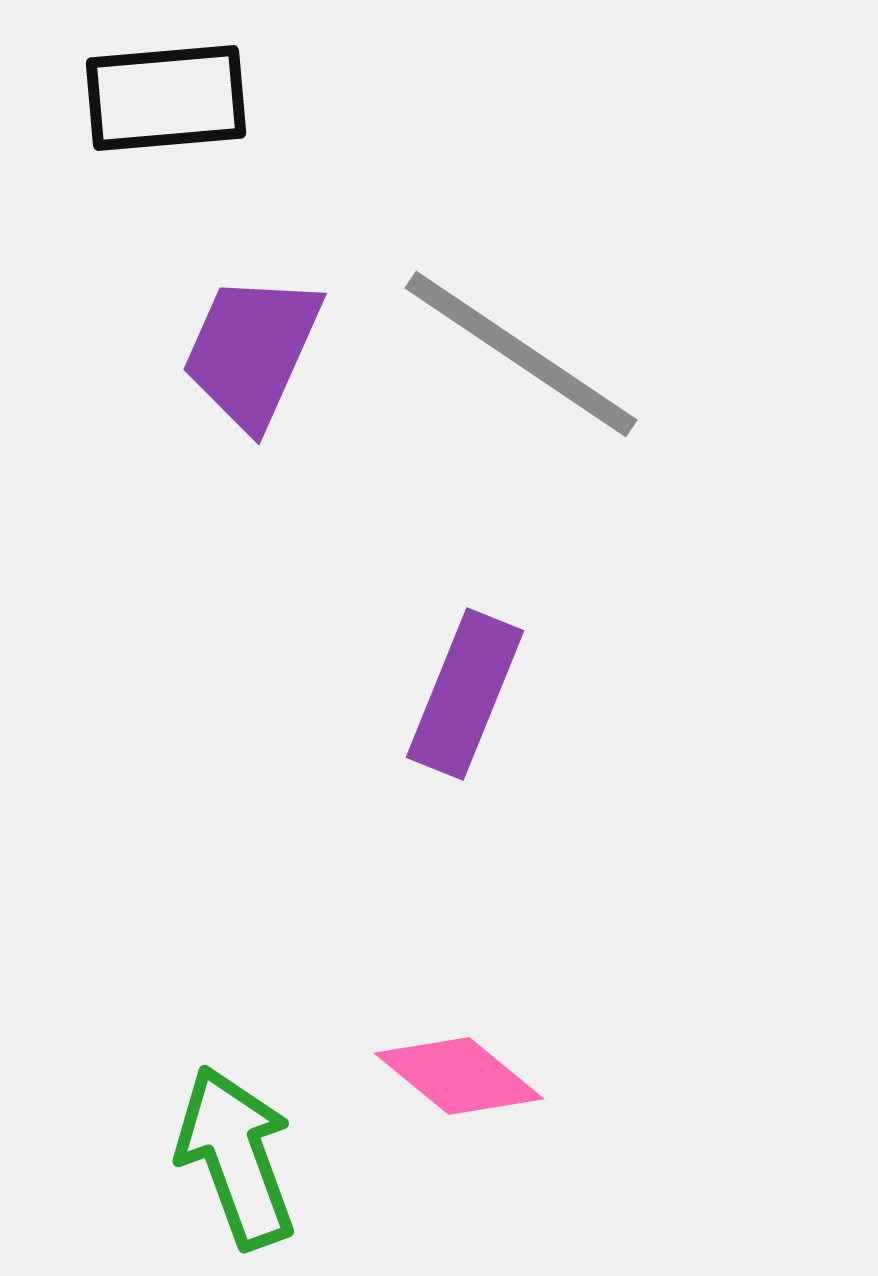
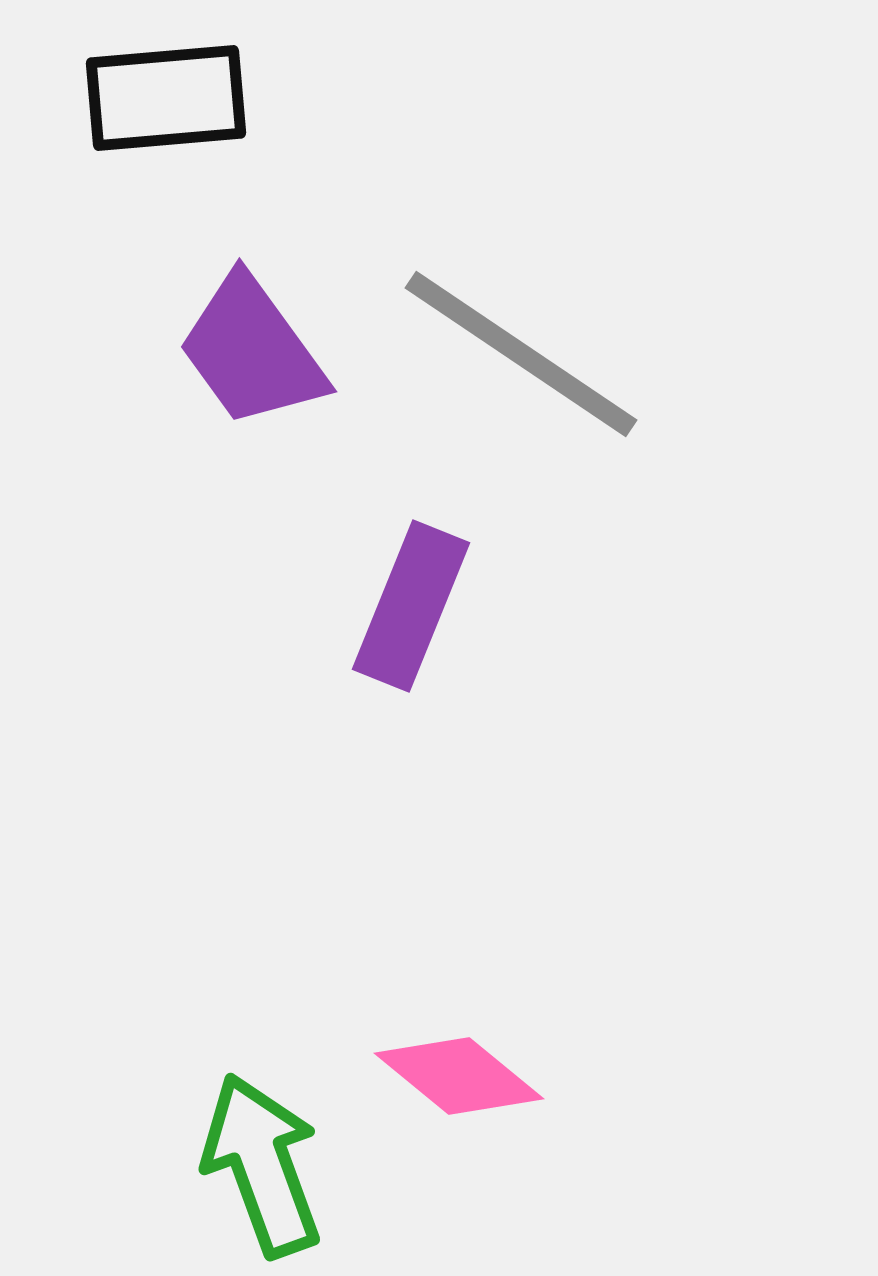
purple trapezoid: rotated 60 degrees counterclockwise
purple rectangle: moved 54 px left, 88 px up
green arrow: moved 26 px right, 8 px down
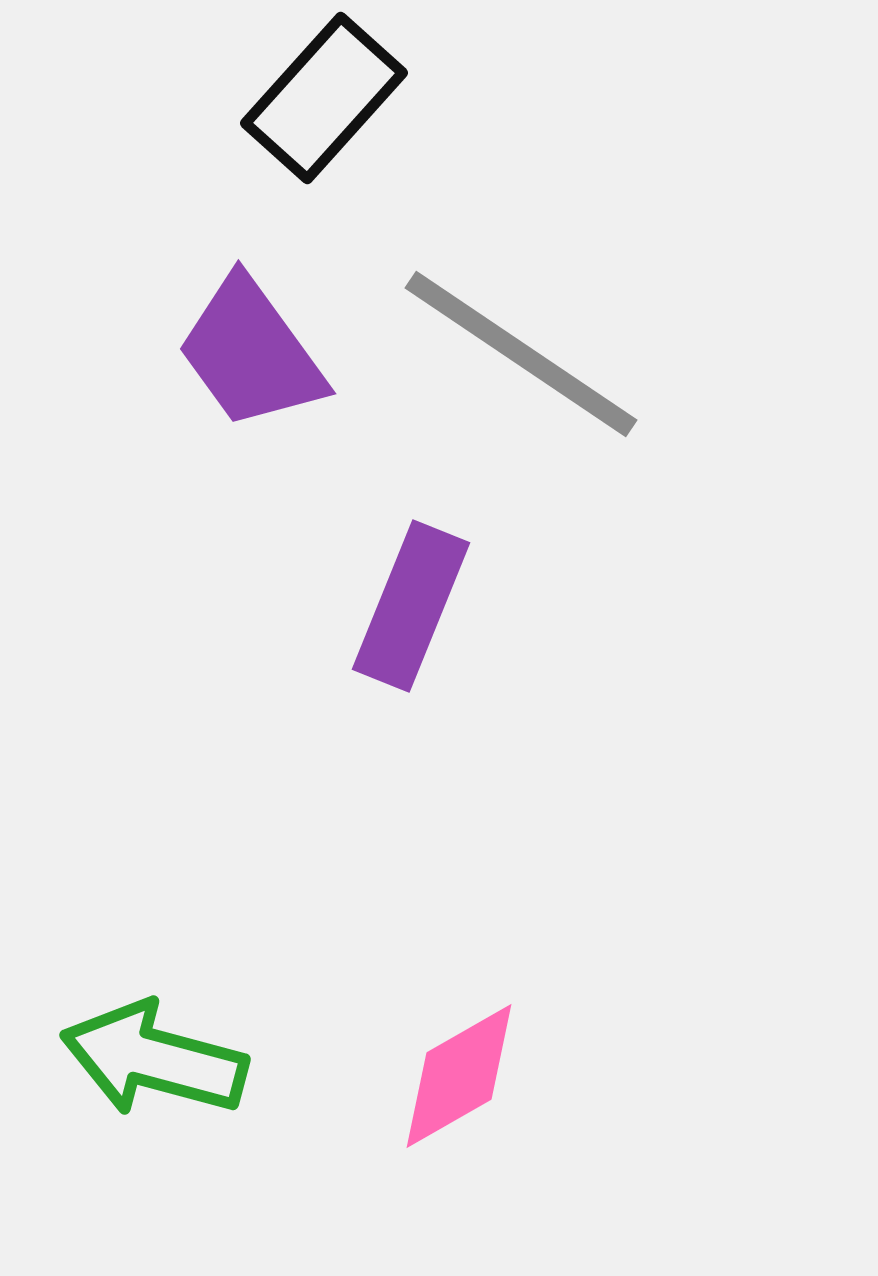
black rectangle: moved 158 px right; rotated 43 degrees counterclockwise
purple trapezoid: moved 1 px left, 2 px down
pink diamond: rotated 69 degrees counterclockwise
green arrow: moved 108 px left, 106 px up; rotated 55 degrees counterclockwise
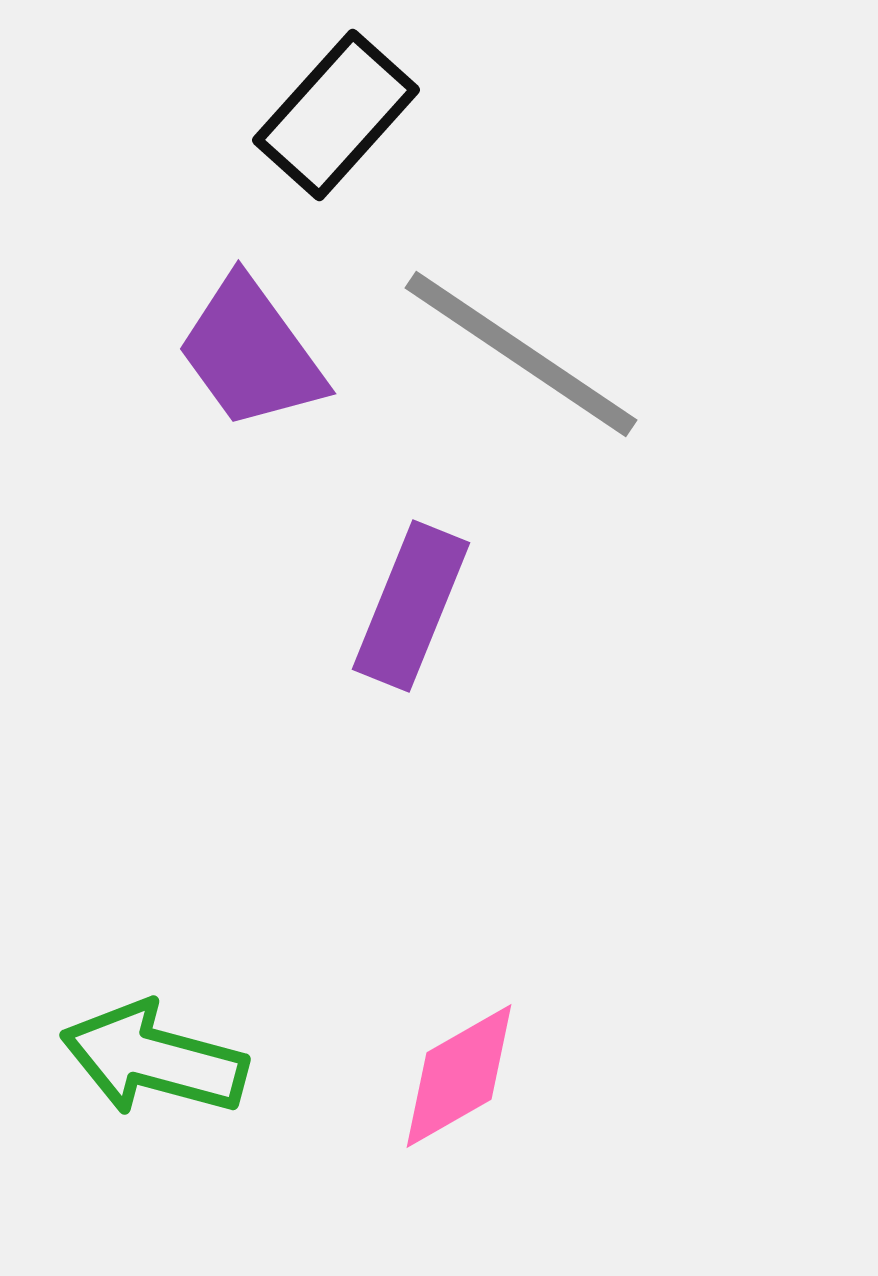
black rectangle: moved 12 px right, 17 px down
